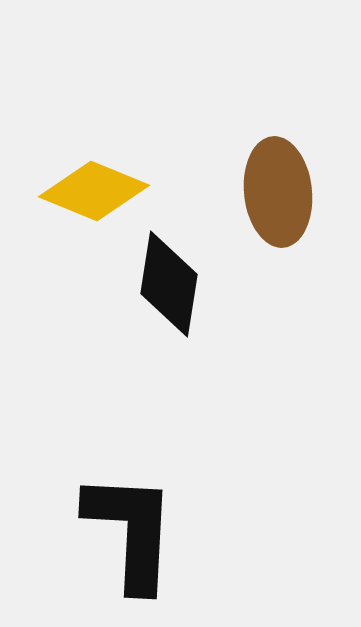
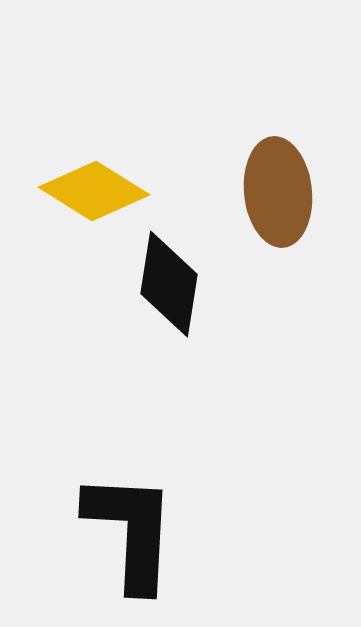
yellow diamond: rotated 10 degrees clockwise
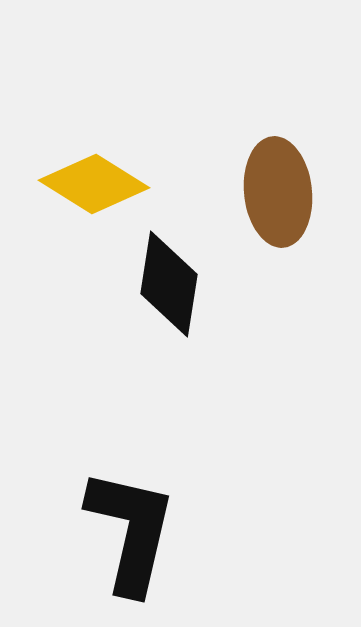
yellow diamond: moved 7 px up
black L-shape: rotated 10 degrees clockwise
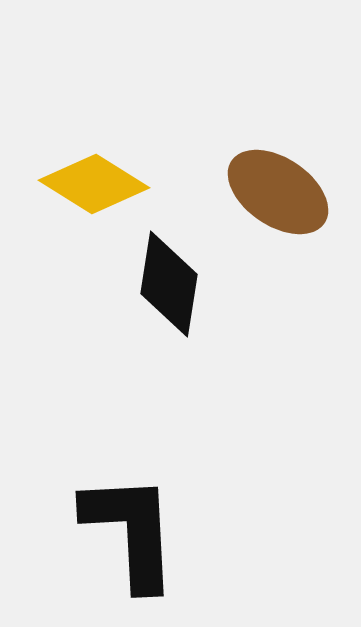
brown ellipse: rotated 50 degrees counterclockwise
black L-shape: rotated 16 degrees counterclockwise
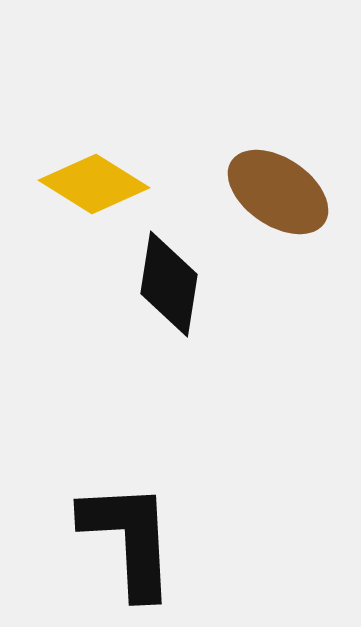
black L-shape: moved 2 px left, 8 px down
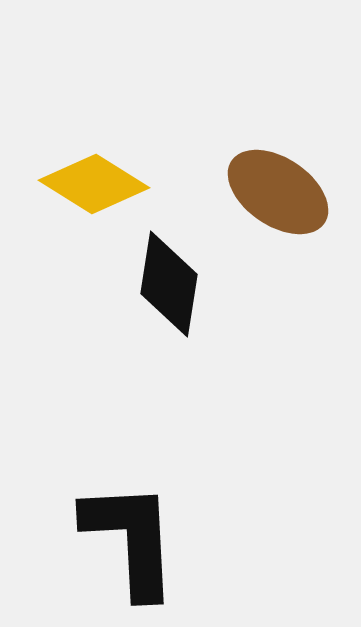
black L-shape: moved 2 px right
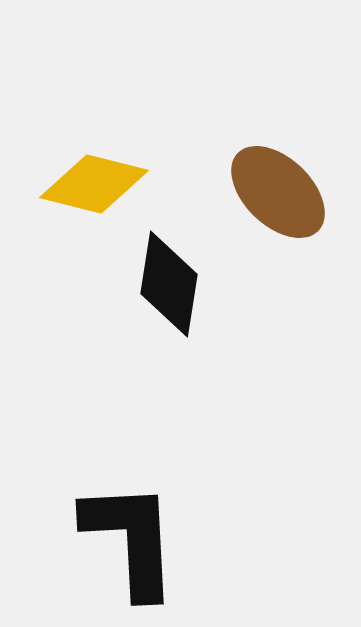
yellow diamond: rotated 18 degrees counterclockwise
brown ellipse: rotated 10 degrees clockwise
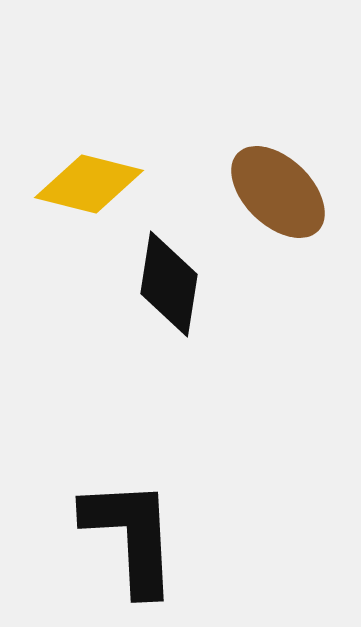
yellow diamond: moved 5 px left
black L-shape: moved 3 px up
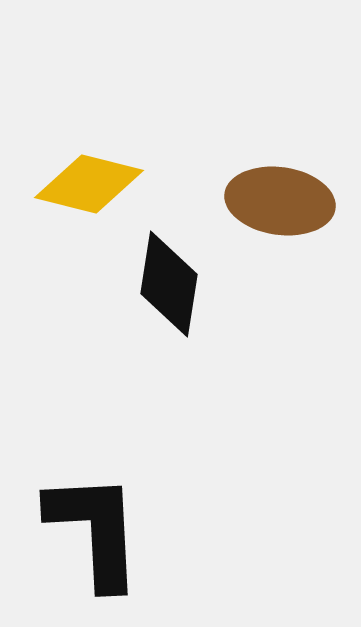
brown ellipse: moved 2 px right, 9 px down; rotated 36 degrees counterclockwise
black L-shape: moved 36 px left, 6 px up
